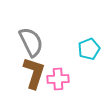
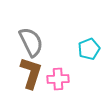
brown L-shape: moved 3 px left
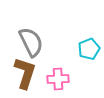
brown L-shape: moved 6 px left
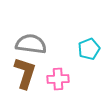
gray semicircle: moved 2 px down; rotated 56 degrees counterclockwise
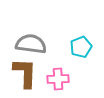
cyan pentagon: moved 8 px left, 2 px up
brown L-shape: rotated 16 degrees counterclockwise
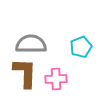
gray semicircle: rotated 8 degrees counterclockwise
pink cross: moved 2 px left
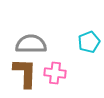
cyan pentagon: moved 8 px right, 5 px up
pink cross: moved 1 px left, 6 px up; rotated 10 degrees clockwise
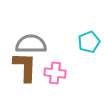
brown L-shape: moved 6 px up
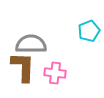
cyan pentagon: moved 11 px up
brown L-shape: moved 2 px left
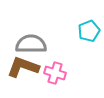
brown L-shape: rotated 72 degrees counterclockwise
pink cross: rotated 10 degrees clockwise
